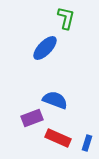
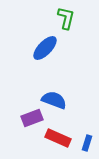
blue semicircle: moved 1 px left
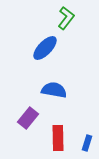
green L-shape: rotated 25 degrees clockwise
blue semicircle: moved 10 px up; rotated 10 degrees counterclockwise
purple rectangle: moved 4 px left; rotated 30 degrees counterclockwise
red rectangle: rotated 65 degrees clockwise
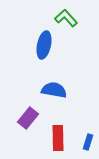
green L-shape: rotated 80 degrees counterclockwise
blue ellipse: moved 1 px left, 3 px up; rotated 32 degrees counterclockwise
blue rectangle: moved 1 px right, 1 px up
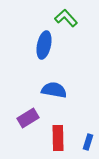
purple rectangle: rotated 20 degrees clockwise
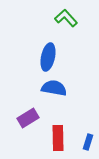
blue ellipse: moved 4 px right, 12 px down
blue semicircle: moved 2 px up
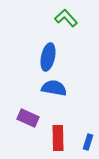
purple rectangle: rotated 55 degrees clockwise
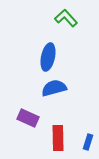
blue semicircle: rotated 25 degrees counterclockwise
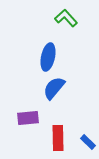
blue semicircle: rotated 35 degrees counterclockwise
purple rectangle: rotated 30 degrees counterclockwise
blue rectangle: rotated 63 degrees counterclockwise
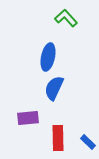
blue semicircle: rotated 15 degrees counterclockwise
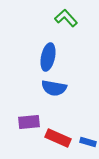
blue semicircle: rotated 105 degrees counterclockwise
purple rectangle: moved 1 px right, 4 px down
red rectangle: rotated 65 degrees counterclockwise
blue rectangle: rotated 28 degrees counterclockwise
